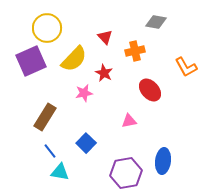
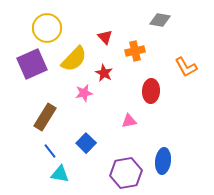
gray diamond: moved 4 px right, 2 px up
purple square: moved 1 px right, 3 px down
red ellipse: moved 1 px right, 1 px down; rotated 45 degrees clockwise
cyan triangle: moved 2 px down
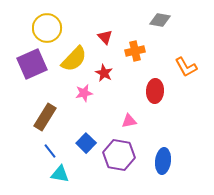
red ellipse: moved 4 px right
purple hexagon: moved 7 px left, 18 px up; rotated 20 degrees clockwise
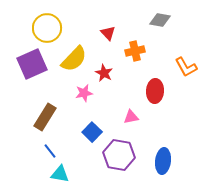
red triangle: moved 3 px right, 4 px up
pink triangle: moved 2 px right, 4 px up
blue square: moved 6 px right, 11 px up
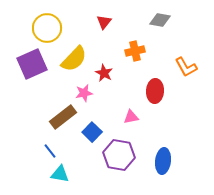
red triangle: moved 4 px left, 11 px up; rotated 21 degrees clockwise
brown rectangle: moved 18 px right; rotated 20 degrees clockwise
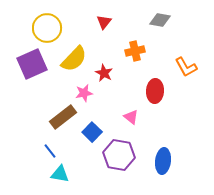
pink triangle: rotated 49 degrees clockwise
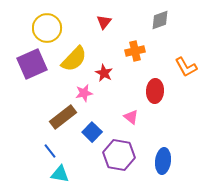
gray diamond: rotated 30 degrees counterclockwise
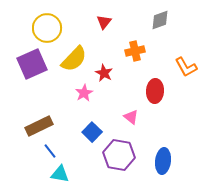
pink star: rotated 18 degrees counterclockwise
brown rectangle: moved 24 px left, 9 px down; rotated 12 degrees clockwise
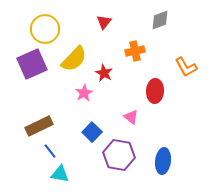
yellow circle: moved 2 px left, 1 px down
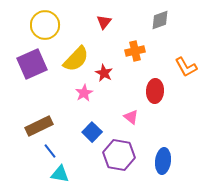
yellow circle: moved 4 px up
yellow semicircle: moved 2 px right
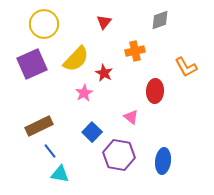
yellow circle: moved 1 px left, 1 px up
